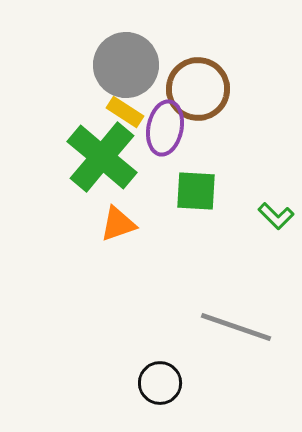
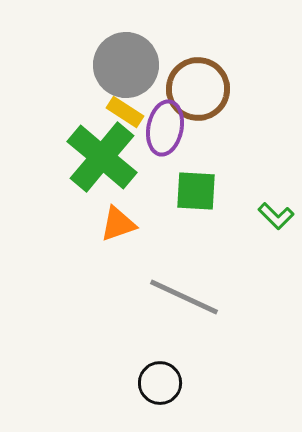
gray line: moved 52 px left, 30 px up; rotated 6 degrees clockwise
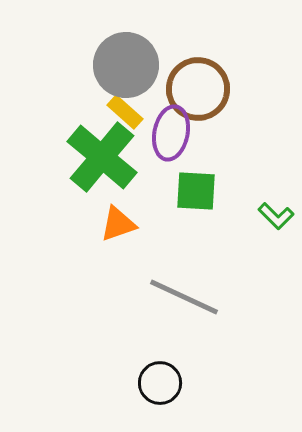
yellow rectangle: rotated 9 degrees clockwise
purple ellipse: moved 6 px right, 5 px down
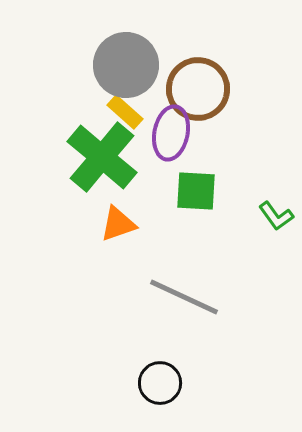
green L-shape: rotated 9 degrees clockwise
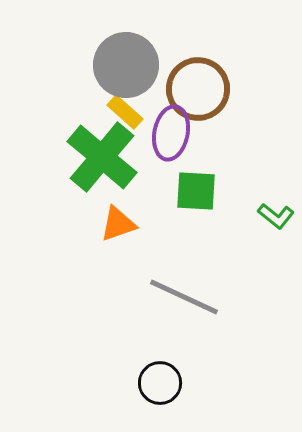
green L-shape: rotated 15 degrees counterclockwise
